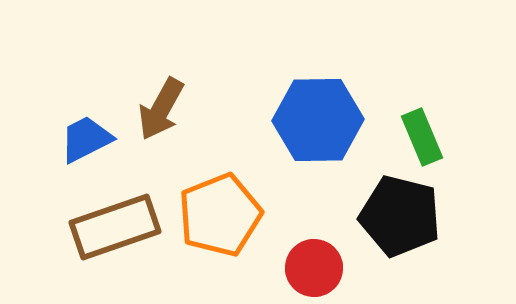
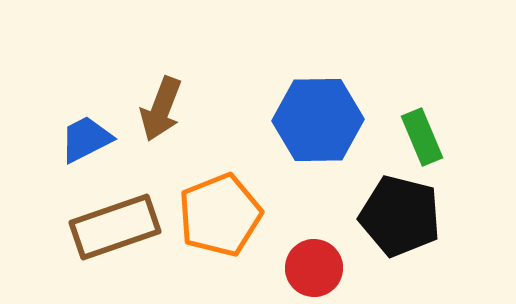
brown arrow: rotated 8 degrees counterclockwise
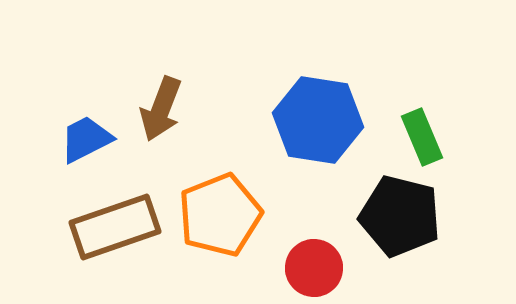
blue hexagon: rotated 10 degrees clockwise
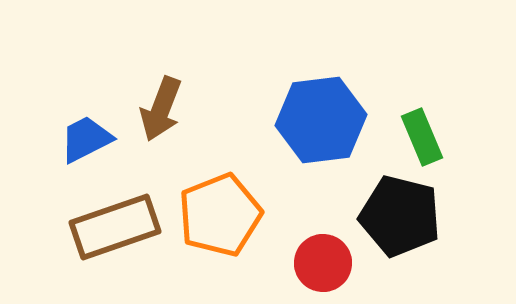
blue hexagon: moved 3 px right; rotated 16 degrees counterclockwise
red circle: moved 9 px right, 5 px up
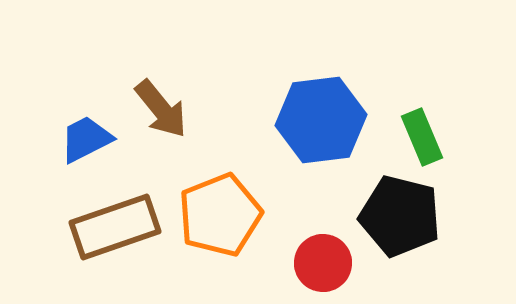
brown arrow: rotated 60 degrees counterclockwise
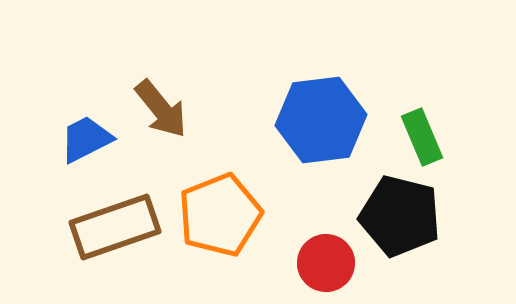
red circle: moved 3 px right
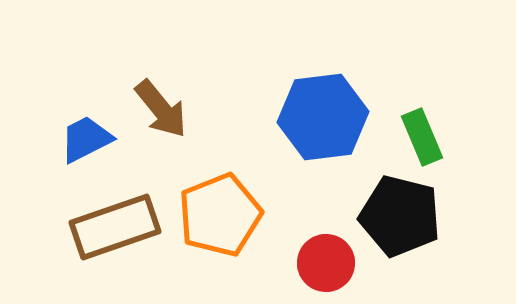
blue hexagon: moved 2 px right, 3 px up
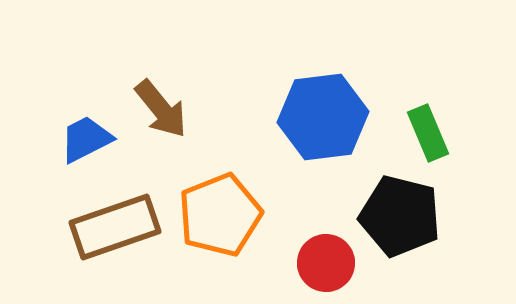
green rectangle: moved 6 px right, 4 px up
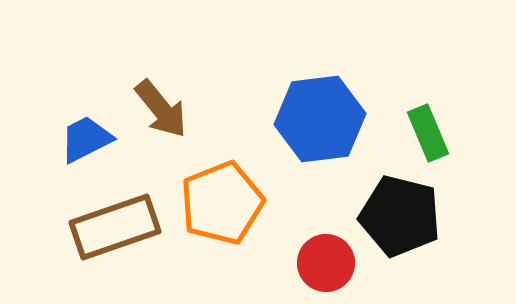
blue hexagon: moved 3 px left, 2 px down
orange pentagon: moved 2 px right, 12 px up
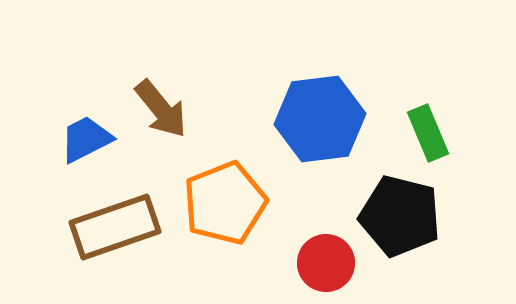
orange pentagon: moved 3 px right
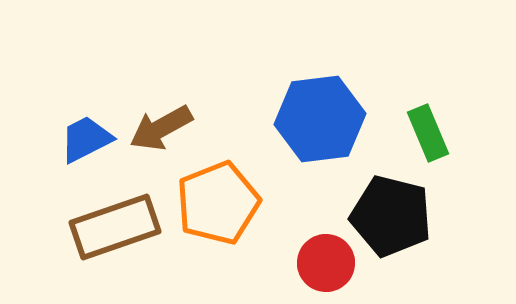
brown arrow: moved 19 px down; rotated 100 degrees clockwise
orange pentagon: moved 7 px left
black pentagon: moved 9 px left
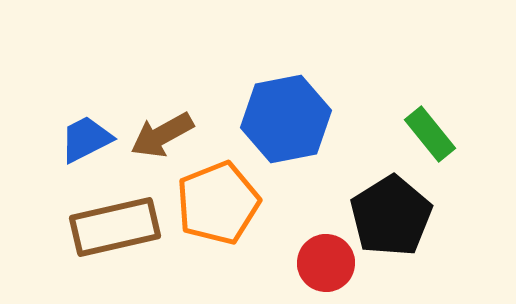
blue hexagon: moved 34 px left; rotated 4 degrees counterclockwise
brown arrow: moved 1 px right, 7 px down
green rectangle: moved 2 px right, 1 px down; rotated 16 degrees counterclockwise
black pentagon: rotated 26 degrees clockwise
brown rectangle: rotated 6 degrees clockwise
